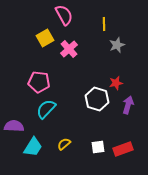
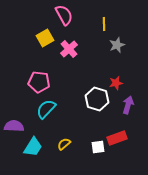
red rectangle: moved 6 px left, 11 px up
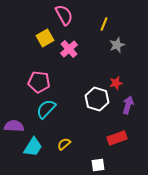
yellow line: rotated 24 degrees clockwise
white square: moved 18 px down
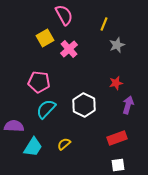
white hexagon: moved 13 px left, 6 px down; rotated 10 degrees clockwise
white square: moved 20 px right
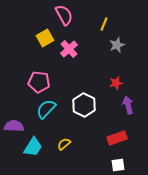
purple arrow: rotated 30 degrees counterclockwise
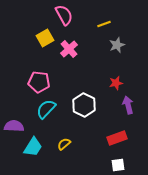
yellow line: rotated 48 degrees clockwise
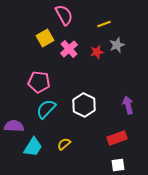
red star: moved 19 px left, 31 px up
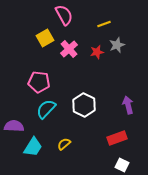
white square: moved 4 px right; rotated 32 degrees clockwise
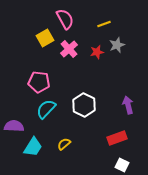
pink semicircle: moved 1 px right, 4 px down
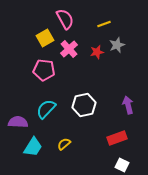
pink pentagon: moved 5 px right, 12 px up
white hexagon: rotated 20 degrees clockwise
purple semicircle: moved 4 px right, 4 px up
